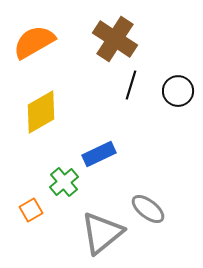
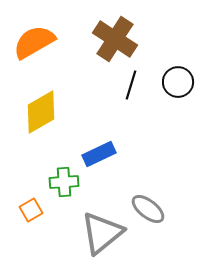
black circle: moved 9 px up
green cross: rotated 36 degrees clockwise
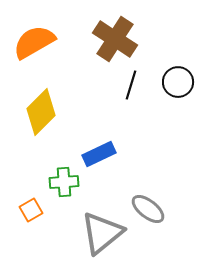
yellow diamond: rotated 15 degrees counterclockwise
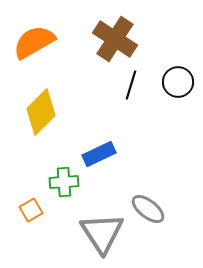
gray triangle: rotated 24 degrees counterclockwise
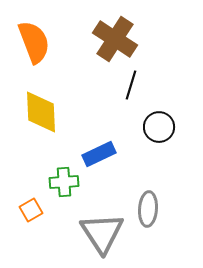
orange semicircle: rotated 99 degrees clockwise
black circle: moved 19 px left, 45 px down
yellow diamond: rotated 48 degrees counterclockwise
gray ellipse: rotated 56 degrees clockwise
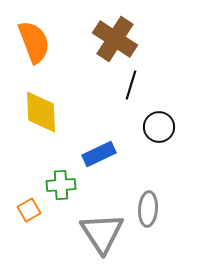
green cross: moved 3 px left, 3 px down
orange square: moved 2 px left
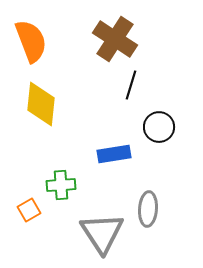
orange semicircle: moved 3 px left, 1 px up
yellow diamond: moved 8 px up; rotated 9 degrees clockwise
blue rectangle: moved 15 px right; rotated 16 degrees clockwise
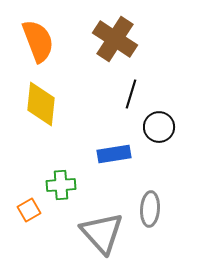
orange semicircle: moved 7 px right
black line: moved 9 px down
gray ellipse: moved 2 px right
gray triangle: rotated 9 degrees counterclockwise
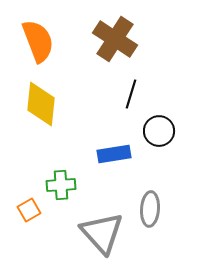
black circle: moved 4 px down
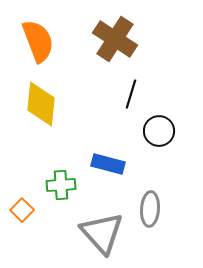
blue rectangle: moved 6 px left, 10 px down; rotated 24 degrees clockwise
orange square: moved 7 px left; rotated 15 degrees counterclockwise
